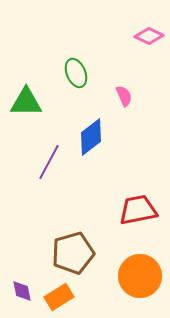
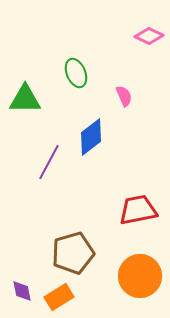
green triangle: moved 1 px left, 3 px up
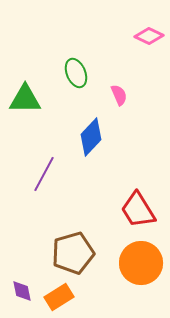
pink semicircle: moved 5 px left, 1 px up
blue diamond: rotated 9 degrees counterclockwise
purple line: moved 5 px left, 12 px down
red trapezoid: rotated 111 degrees counterclockwise
orange circle: moved 1 px right, 13 px up
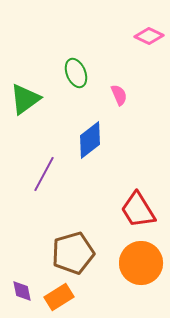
green triangle: rotated 36 degrees counterclockwise
blue diamond: moved 1 px left, 3 px down; rotated 9 degrees clockwise
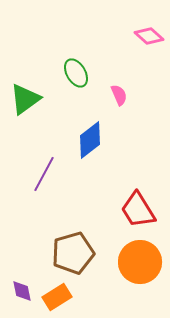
pink diamond: rotated 16 degrees clockwise
green ellipse: rotated 8 degrees counterclockwise
orange circle: moved 1 px left, 1 px up
orange rectangle: moved 2 px left
